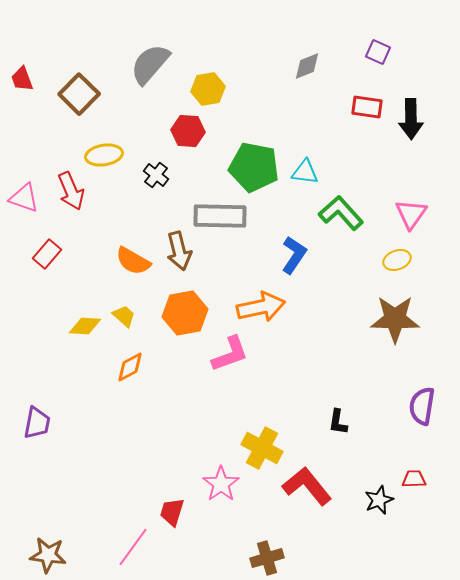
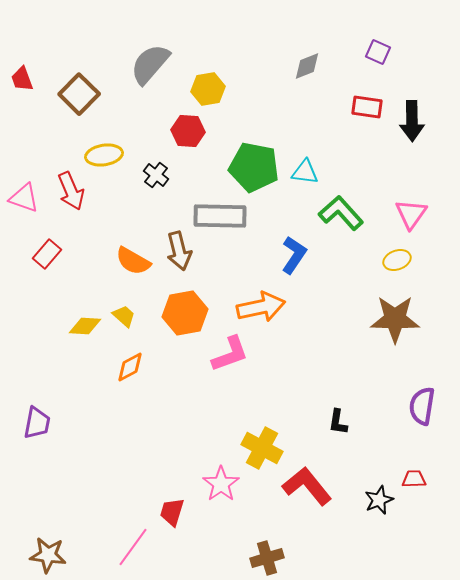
black arrow at (411, 119): moved 1 px right, 2 px down
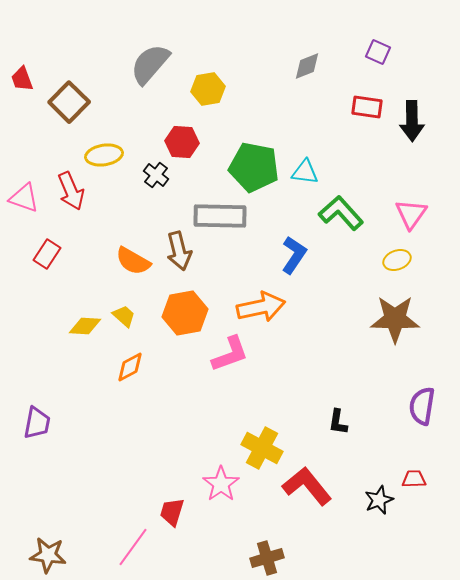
brown square at (79, 94): moved 10 px left, 8 px down
red hexagon at (188, 131): moved 6 px left, 11 px down
red rectangle at (47, 254): rotated 8 degrees counterclockwise
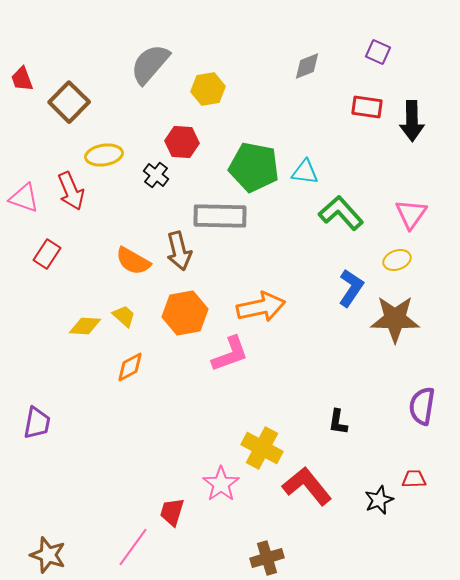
blue L-shape at (294, 255): moved 57 px right, 33 px down
brown star at (48, 555): rotated 12 degrees clockwise
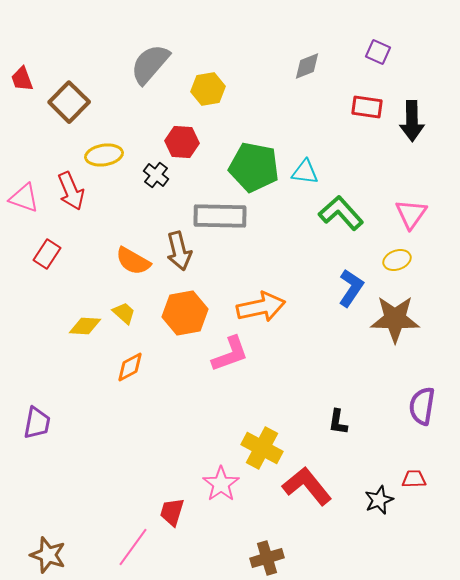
yellow trapezoid at (124, 316): moved 3 px up
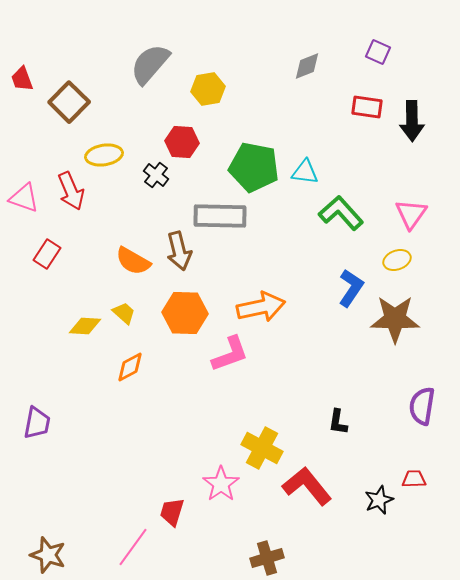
orange hexagon at (185, 313): rotated 12 degrees clockwise
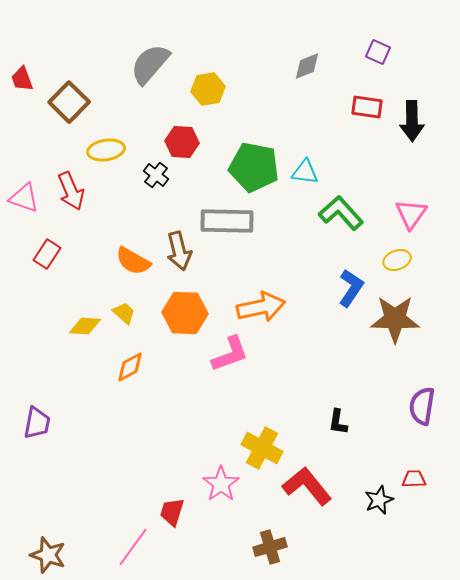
yellow ellipse at (104, 155): moved 2 px right, 5 px up
gray rectangle at (220, 216): moved 7 px right, 5 px down
brown cross at (267, 558): moved 3 px right, 11 px up
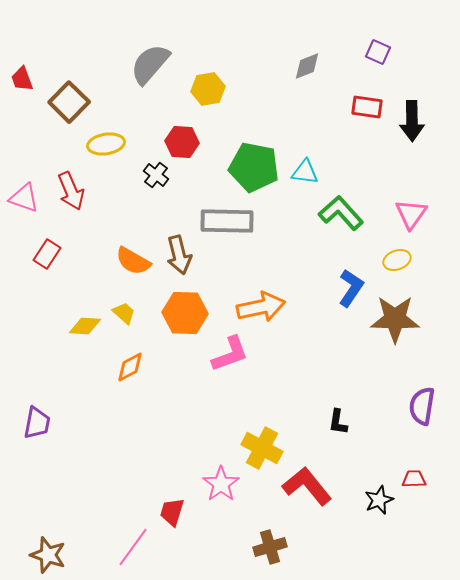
yellow ellipse at (106, 150): moved 6 px up
brown arrow at (179, 251): moved 4 px down
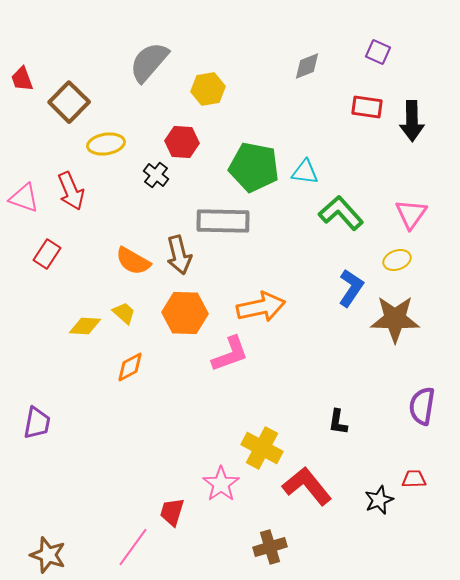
gray semicircle at (150, 64): moved 1 px left, 2 px up
gray rectangle at (227, 221): moved 4 px left
